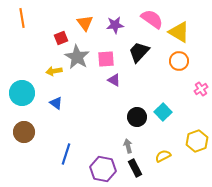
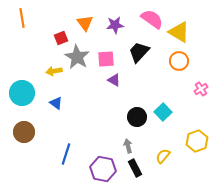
yellow semicircle: rotated 21 degrees counterclockwise
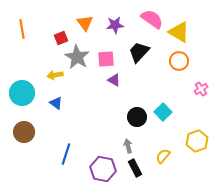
orange line: moved 11 px down
yellow arrow: moved 1 px right, 4 px down
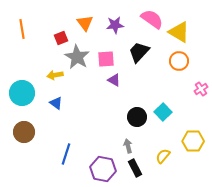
yellow hexagon: moved 4 px left; rotated 20 degrees clockwise
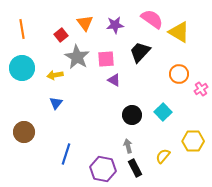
red square: moved 3 px up; rotated 16 degrees counterclockwise
black trapezoid: moved 1 px right
orange circle: moved 13 px down
cyan circle: moved 25 px up
blue triangle: rotated 32 degrees clockwise
black circle: moved 5 px left, 2 px up
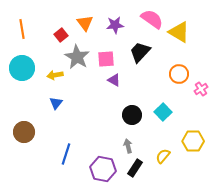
black rectangle: rotated 60 degrees clockwise
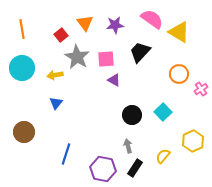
yellow hexagon: rotated 25 degrees counterclockwise
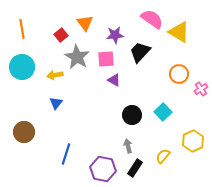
purple star: moved 10 px down
cyan circle: moved 1 px up
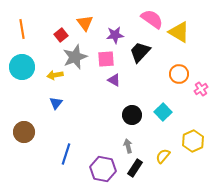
gray star: moved 2 px left; rotated 20 degrees clockwise
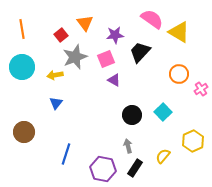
pink square: rotated 18 degrees counterclockwise
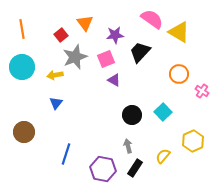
pink cross: moved 1 px right, 2 px down; rotated 24 degrees counterclockwise
